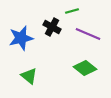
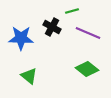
purple line: moved 1 px up
blue star: rotated 15 degrees clockwise
green diamond: moved 2 px right, 1 px down
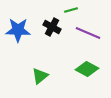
green line: moved 1 px left, 1 px up
blue star: moved 3 px left, 8 px up
green diamond: rotated 10 degrees counterclockwise
green triangle: moved 11 px right; rotated 42 degrees clockwise
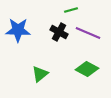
black cross: moved 7 px right, 5 px down
green triangle: moved 2 px up
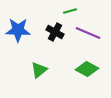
green line: moved 1 px left, 1 px down
black cross: moved 4 px left
green triangle: moved 1 px left, 4 px up
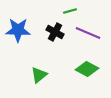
green triangle: moved 5 px down
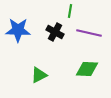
green line: rotated 64 degrees counterclockwise
purple line: moved 1 px right; rotated 10 degrees counterclockwise
green diamond: rotated 25 degrees counterclockwise
green triangle: rotated 12 degrees clockwise
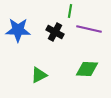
purple line: moved 4 px up
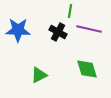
black cross: moved 3 px right
green diamond: rotated 70 degrees clockwise
